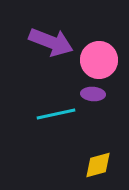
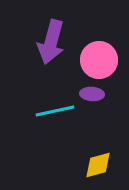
purple arrow: rotated 84 degrees clockwise
purple ellipse: moved 1 px left
cyan line: moved 1 px left, 3 px up
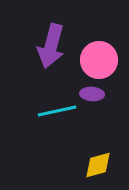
purple arrow: moved 4 px down
cyan line: moved 2 px right
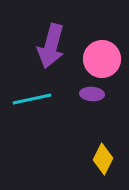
pink circle: moved 3 px right, 1 px up
cyan line: moved 25 px left, 12 px up
yellow diamond: moved 5 px right, 6 px up; rotated 48 degrees counterclockwise
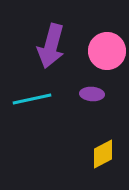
pink circle: moved 5 px right, 8 px up
yellow diamond: moved 5 px up; rotated 36 degrees clockwise
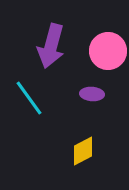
pink circle: moved 1 px right
cyan line: moved 3 px left, 1 px up; rotated 66 degrees clockwise
yellow diamond: moved 20 px left, 3 px up
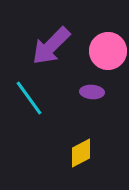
purple arrow: rotated 30 degrees clockwise
purple ellipse: moved 2 px up
yellow diamond: moved 2 px left, 2 px down
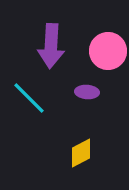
purple arrow: rotated 42 degrees counterclockwise
purple ellipse: moved 5 px left
cyan line: rotated 9 degrees counterclockwise
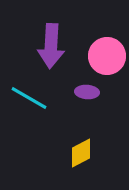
pink circle: moved 1 px left, 5 px down
cyan line: rotated 15 degrees counterclockwise
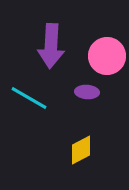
yellow diamond: moved 3 px up
